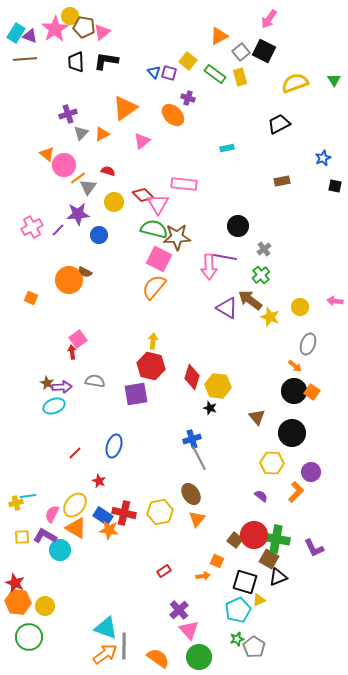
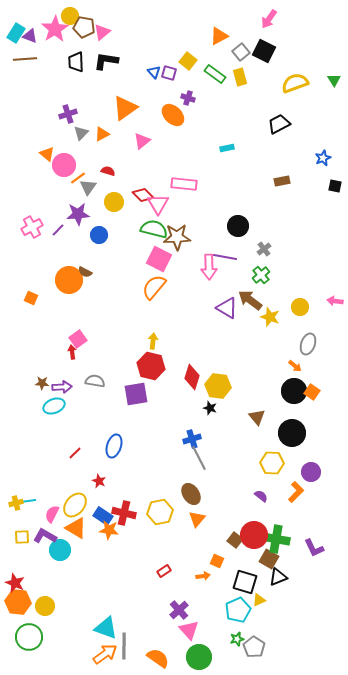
brown star at (47, 383): moved 5 px left; rotated 24 degrees counterclockwise
cyan line at (28, 496): moved 5 px down
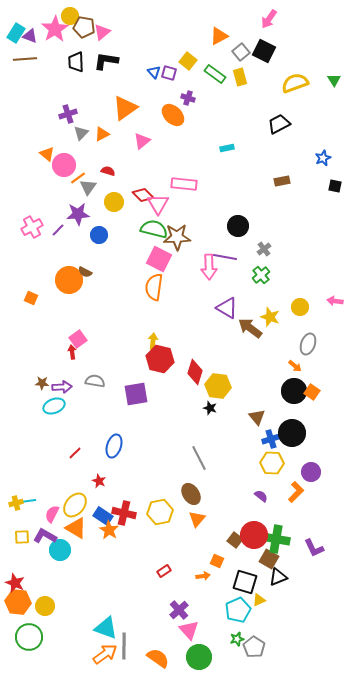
orange semicircle at (154, 287): rotated 32 degrees counterclockwise
brown arrow at (250, 300): moved 28 px down
red hexagon at (151, 366): moved 9 px right, 7 px up
red diamond at (192, 377): moved 3 px right, 5 px up
blue cross at (192, 439): moved 79 px right
orange star at (109, 530): rotated 24 degrees clockwise
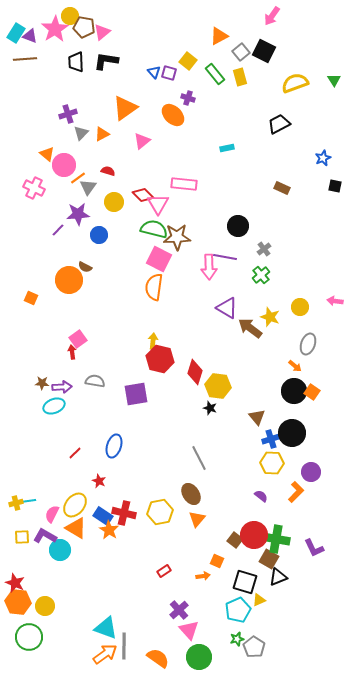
pink arrow at (269, 19): moved 3 px right, 3 px up
green rectangle at (215, 74): rotated 15 degrees clockwise
brown rectangle at (282, 181): moved 7 px down; rotated 35 degrees clockwise
pink cross at (32, 227): moved 2 px right, 39 px up; rotated 35 degrees counterclockwise
brown semicircle at (85, 272): moved 5 px up
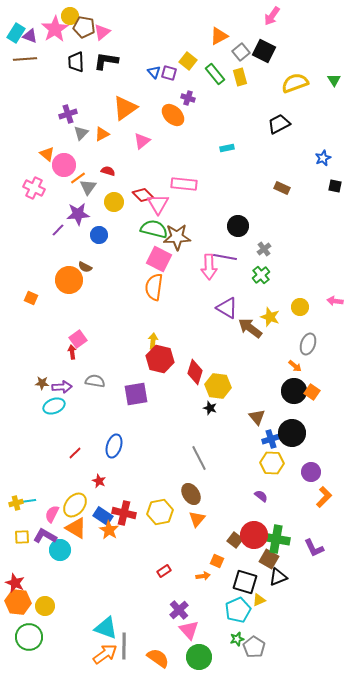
orange L-shape at (296, 492): moved 28 px right, 5 px down
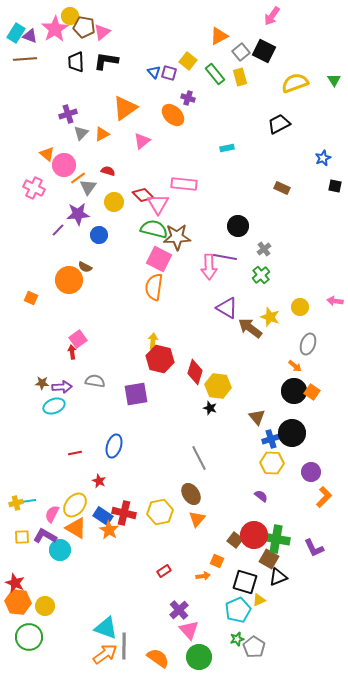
red line at (75, 453): rotated 32 degrees clockwise
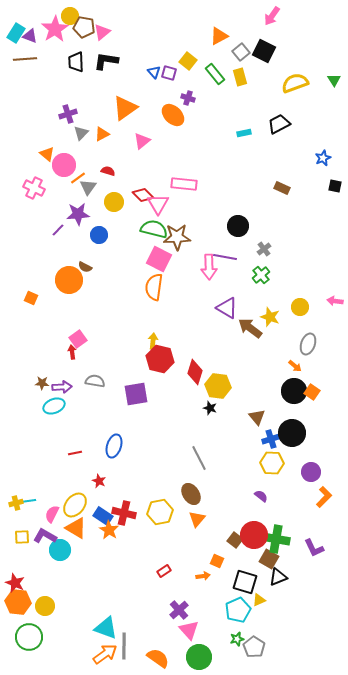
cyan rectangle at (227, 148): moved 17 px right, 15 px up
